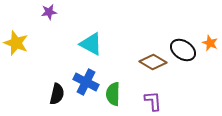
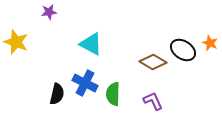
yellow star: moved 1 px up
blue cross: moved 1 px left, 1 px down
purple L-shape: rotated 20 degrees counterclockwise
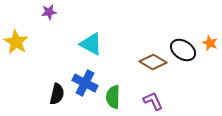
yellow star: rotated 10 degrees clockwise
green semicircle: moved 3 px down
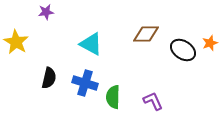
purple star: moved 3 px left
orange star: rotated 28 degrees clockwise
brown diamond: moved 7 px left, 28 px up; rotated 32 degrees counterclockwise
blue cross: rotated 10 degrees counterclockwise
black semicircle: moved 8 px left, 16 px up
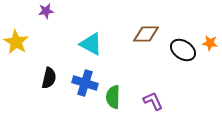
purple star: moved 1 px up
orange star: rotated 28 degrees clockwise
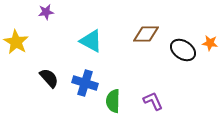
purple star: moved 1 px down
cyan triangle: moved 3 px up
black semicircle: rotated 55 degrees counterclockwise
green semicircle: moved 4 px down
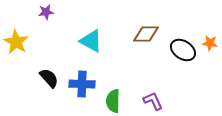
blue cross: moved 3 px left, 1 px down; rotated 15 degrees counterclockwise
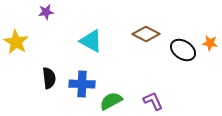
brown diamond: rotated 28 degrees clockwise
black semicircle: rotated 35 degrees clockwise
green semicircle: moved 2 px left; rotated 60 degrees clockwise
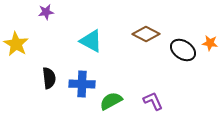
yellow star: moved 2 px down
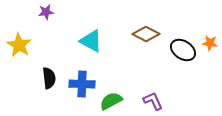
yellow star: moved 3 px right, 1 px down
